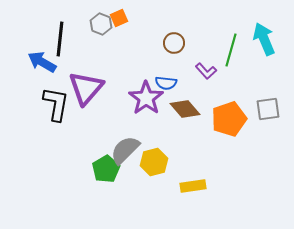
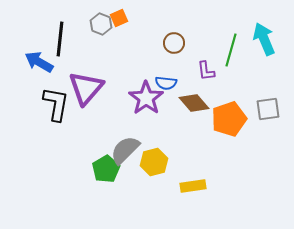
blue arrow: moved 3 px left
purple L-shape: rotated 35 degrees clockwise
brown diamond: moved 9 px right, 6 px up
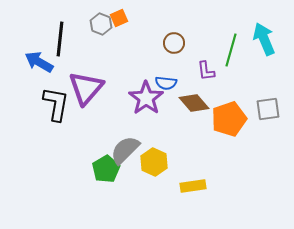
yellow hexagon: rotated 20 degrees counterclockwise
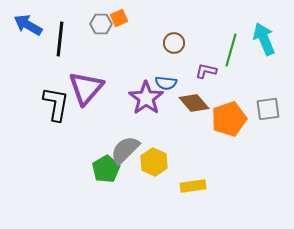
gray hexagon: rotated 20 degrees counterclockwise
blue arrow: moved 11 px left, 37 px up
purple L-shape: rotated 110 degrees clockwise
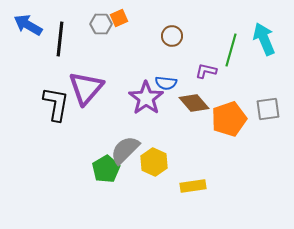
brown circle: moved 2 px left, 7 px up
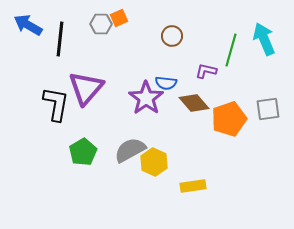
gray semicircle: moved 5 px right; rotated 16 degrees clockwise
green pentagon: moved 23 px left, 17 px up
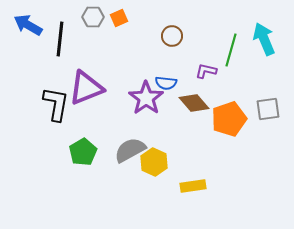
gray hexagon: moved 8 px left, 7 px up
purple triangle: rotated 27 degrees clockwise
